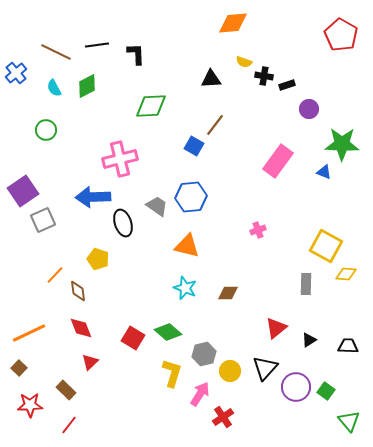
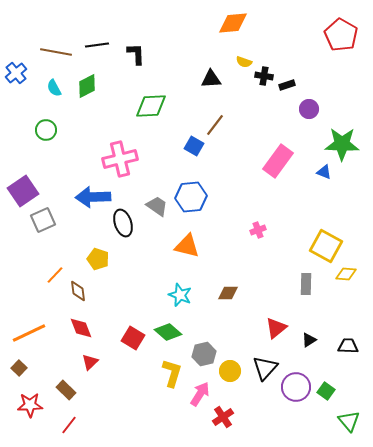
brown line at (56, 52): rotated 16 degrees counterclockwise
cyan star at (185, 288): moved 5 px left, 7 px down
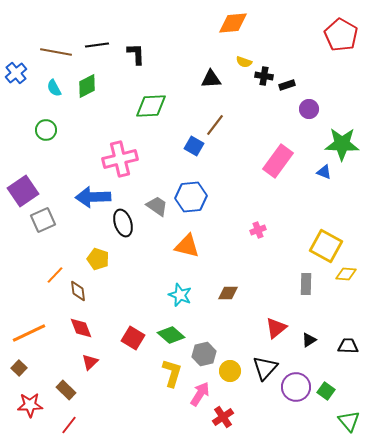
green diamond at (168, 332): moved 3 px right, 3 px down
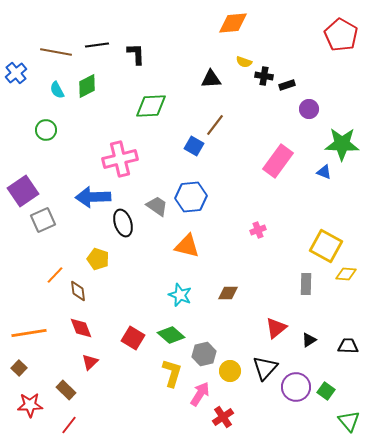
cyan semicircle at (54, 88): moved 3 px right, 2 px down
orange line at (29, 333): rotated 16 degrees clockwise
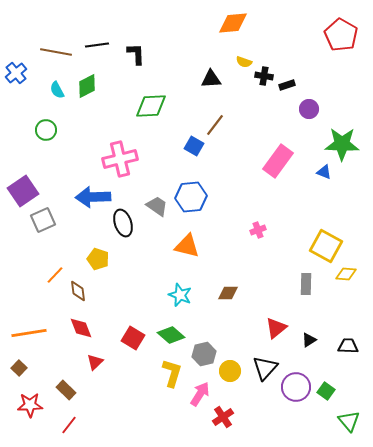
red triangle at (90, 362): moved 5 px right
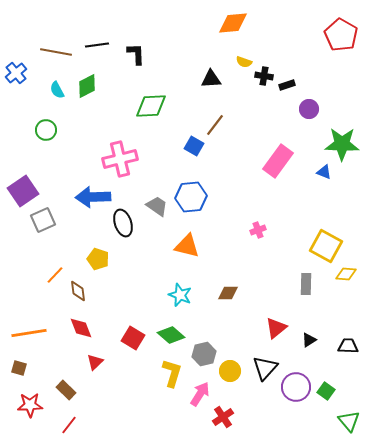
brown square at (19, 368): rotated 28 degrees counterclockwise
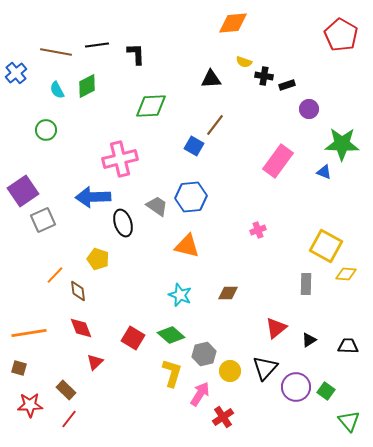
red line at (69, 425): moved 6 px up
